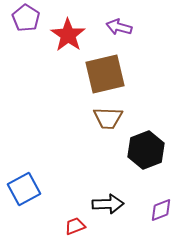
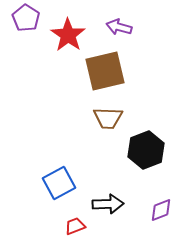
brown square: moved 3 px up
blue square: moved 35 px right, 6 px up
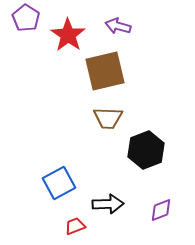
purple arrow: moved 1 px left, 1 px up
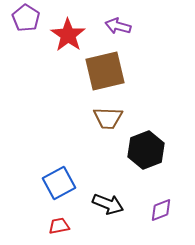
black arrow: rotated 24 degrees clockwise
red trapezoid: moved 16 px left; rotated 10 degrees clockwise
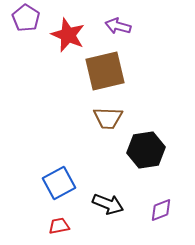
red star: rotated 12 degrees counterclockwise
black hexagon: rotated 12 degrees clockwise
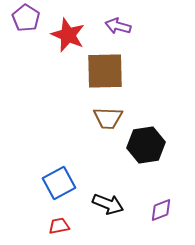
brown square: rotated 12 degrees clockwise
black hexagon: moved 5 px up
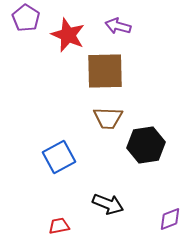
blue square: moved 26 px up
purple diamond: moved 9 px right, 9 px down
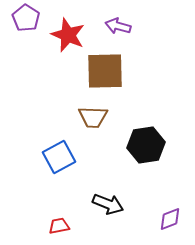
brown trapezoid: moved 15 px left, 1 px up
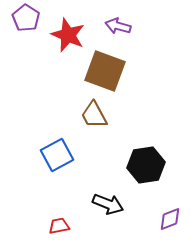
brown square: rotated 21 degrees clockwise
brown trapezoid: moved 1 px right, 2 px up; rotated 60 degrees clockwise
black hexagon: moved 20 px down
blue square: moved 2 px left, 2 px up
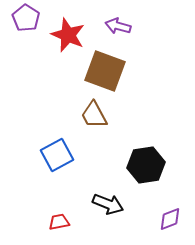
red trapezoid: moved 4 px up
